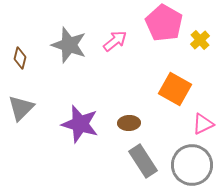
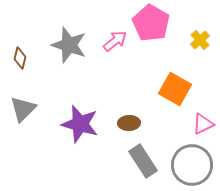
pink pentagon: moved 13 px left
gray triangle: moved 2 px right, 1 px down
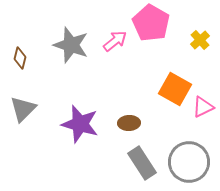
gray star: moved 2 px right
pink triangle: moved 17 px up
gray rectangle: moved 1 px left, 2 px down
gray circle: moved 3 px left, 3 px up
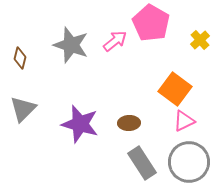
orange square: rotated 8 degrees clockwise
pink triangle: moved 19 px left, 14 px down
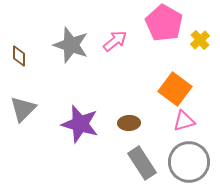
pink pentagon: moved 13 px right
brown diamond: moved 1 px left, 2 px up; rotated 15 degrees counterclockwise
pink triangle: rotated 10 degrees clockwise
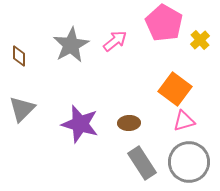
gray star: rotated 24 degrees clockwise
gray triangle: moved 1 px left
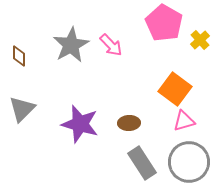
pink arrow: moved 4 px left, 4 px down; rotated 85 degrees clockwise
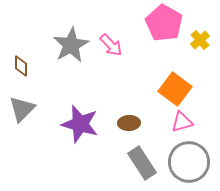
brown diamond: moved 2 px right, 10 px down
pink triangle: moved 2 px left, 1 px down
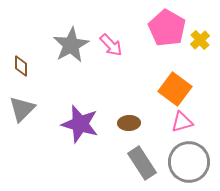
pink pentagon: moved 3 px right, 5 px down
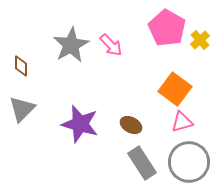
brown ellipse: moved 2 px right, 2 px down; rotated 30 degrees clockwise
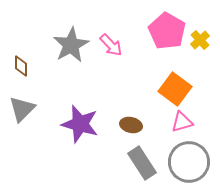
pink pentagon: moved 3 px down
brown ellipse: rotated 15 degrees counterclockwise
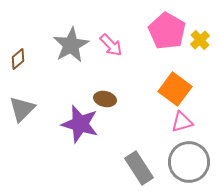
brown diamond: moved 3 px left, 7 px up; rotated 50 degrees clockwise
brown ellipse: moved 26 px left, 26 px up
gray rectangle: moved 3 px left, 5 px down
